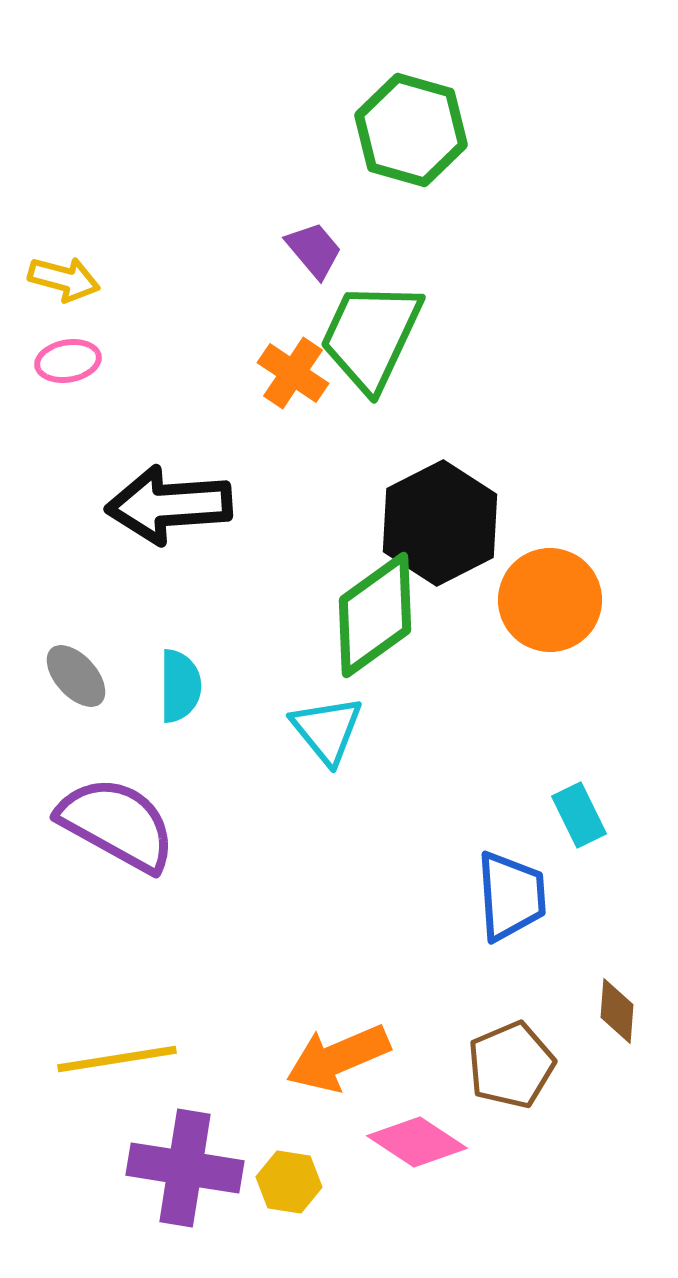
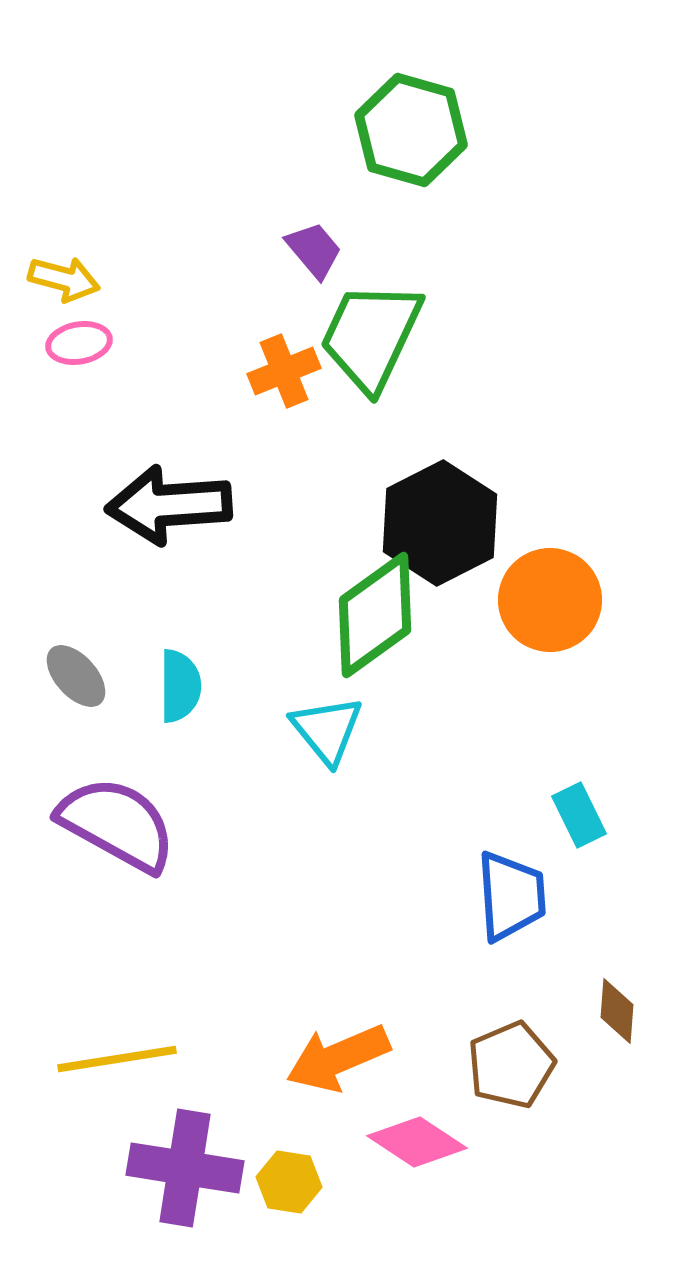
pink ellipse: moved 11 px right, 18 px up
orange cross: moved 9 px left, 2 px up; rotated 34 degrees clockwise
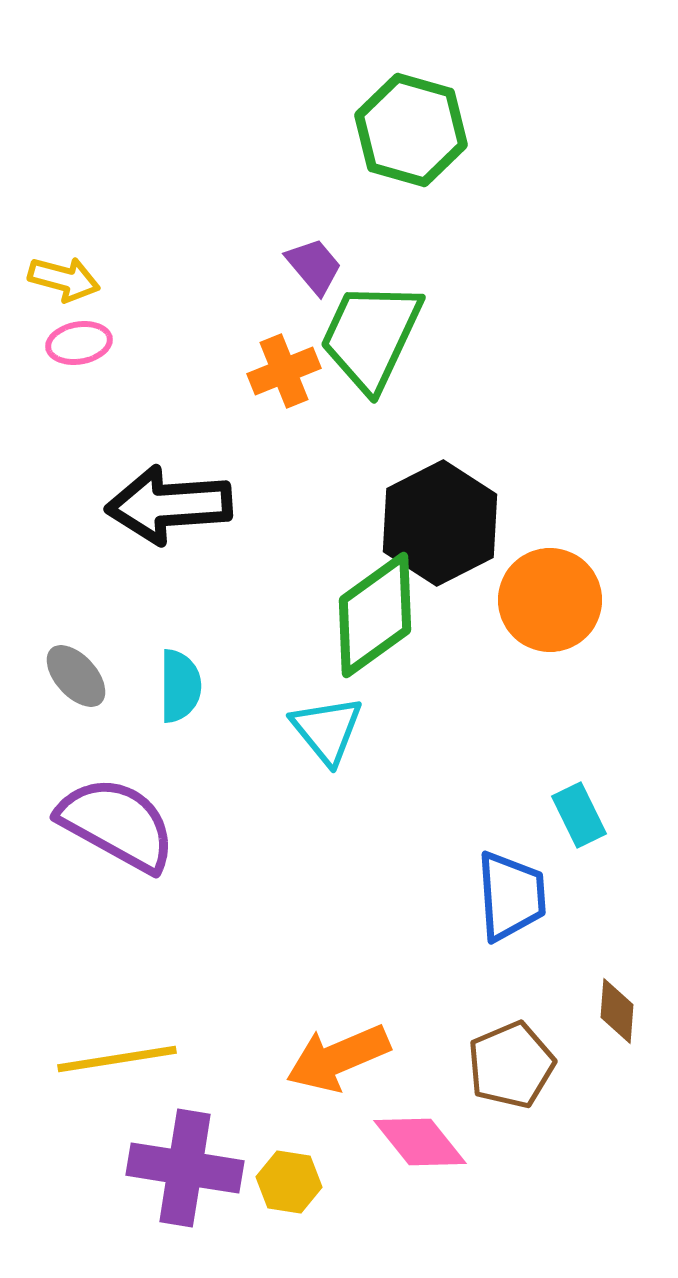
purple trapezoid: moved 16 px down
pink diamond: moved 3 px right; rotated 18 degrees clockwise
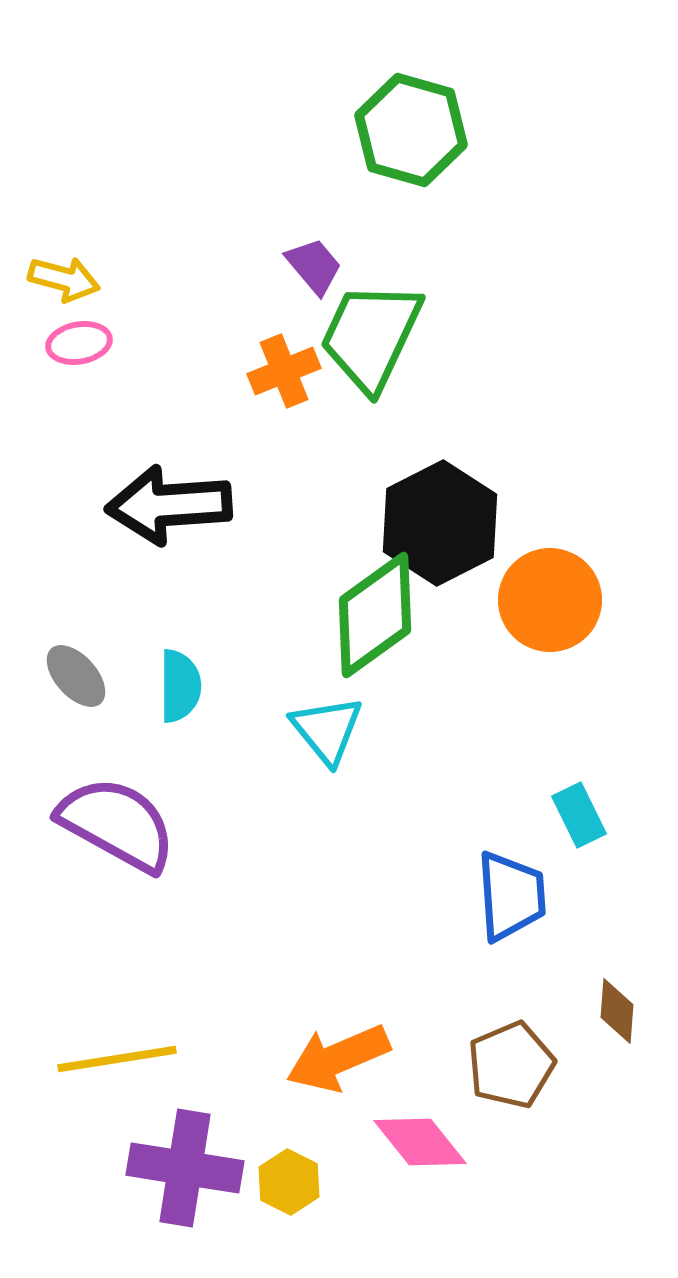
yellow hexagon: rotated 18 degrees clockwise
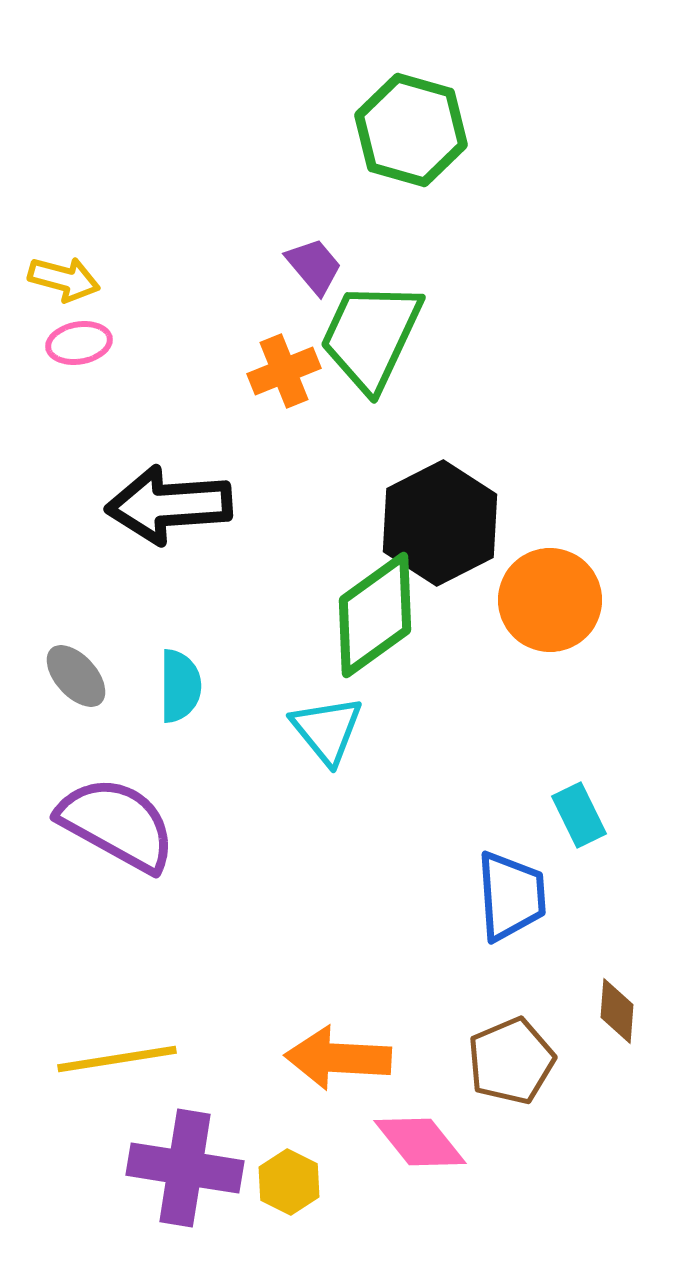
orange arrow: rotated 26 degrees clockwise
brown pentagon: moved 4 px up
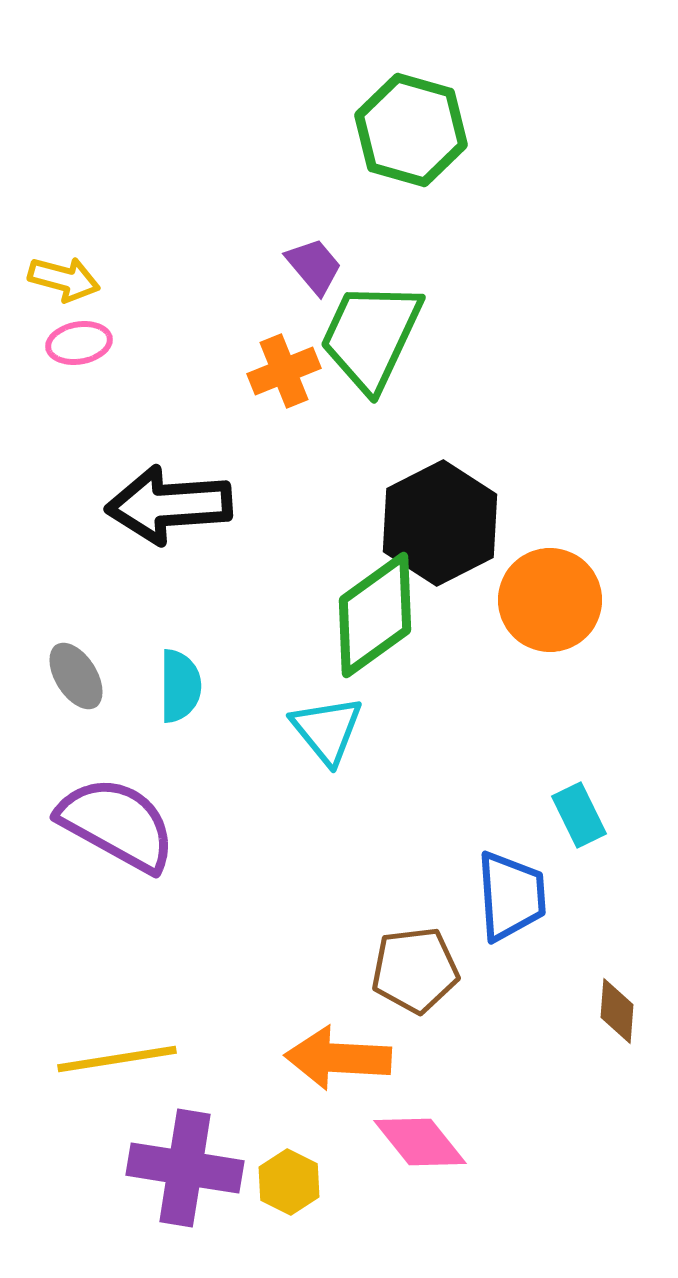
gray ellipse: rotated 10 degrees clockwise
brown pentagon: moved 96 px left, 91 px up; rotated 16 degrees clockwise
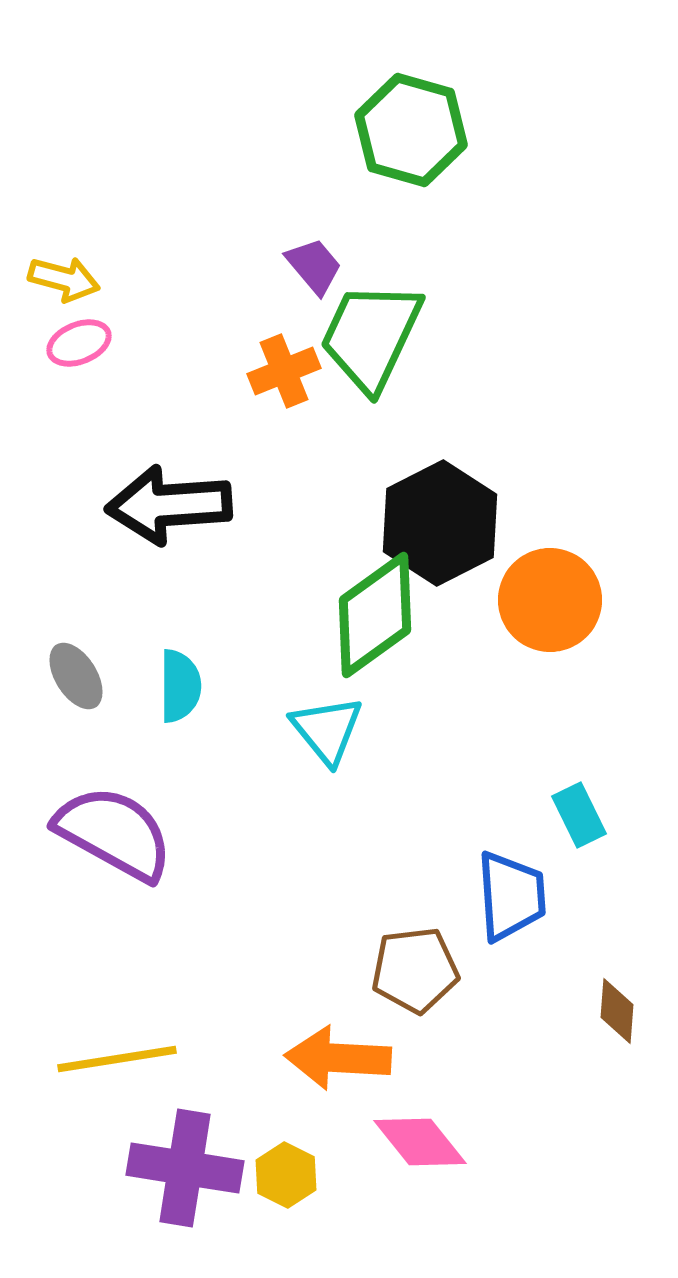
pink ellipse: rotated 12 degrees counterclockwise
purple semicircle: moved 3 px left, 9 px down
yellow hexagon: moved 3 px left, 7 px up
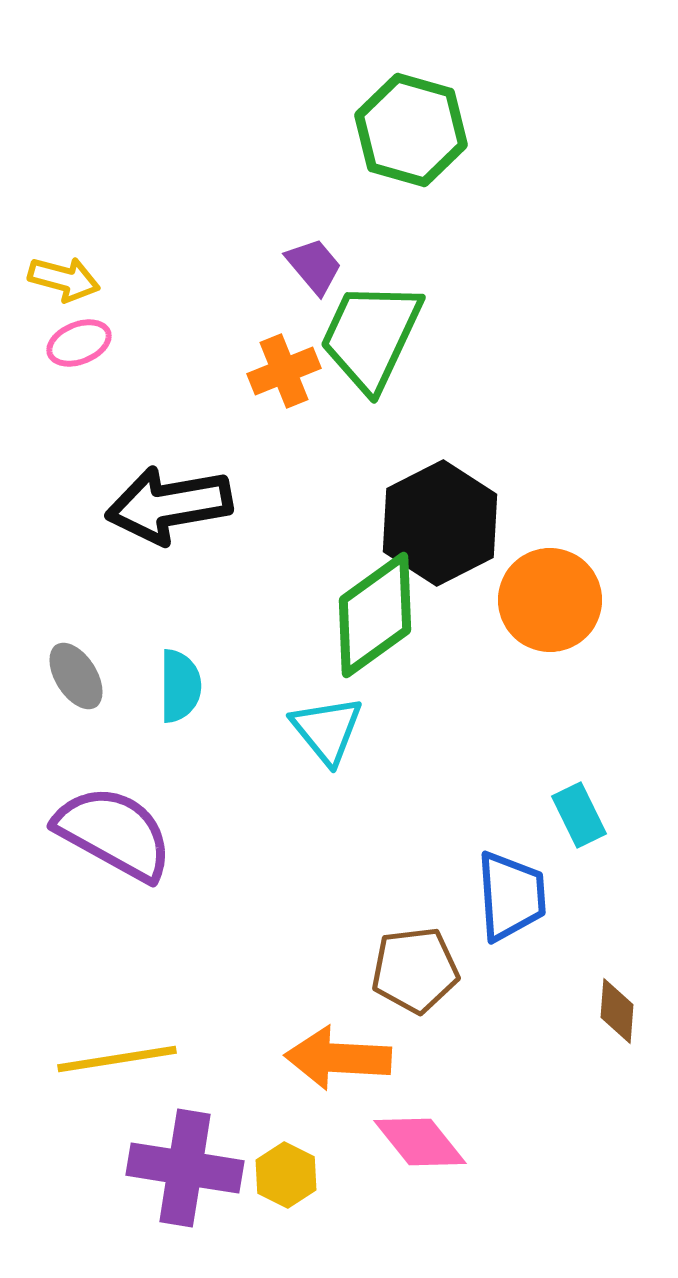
black arrow: rotated 6 degrees counterclockwise
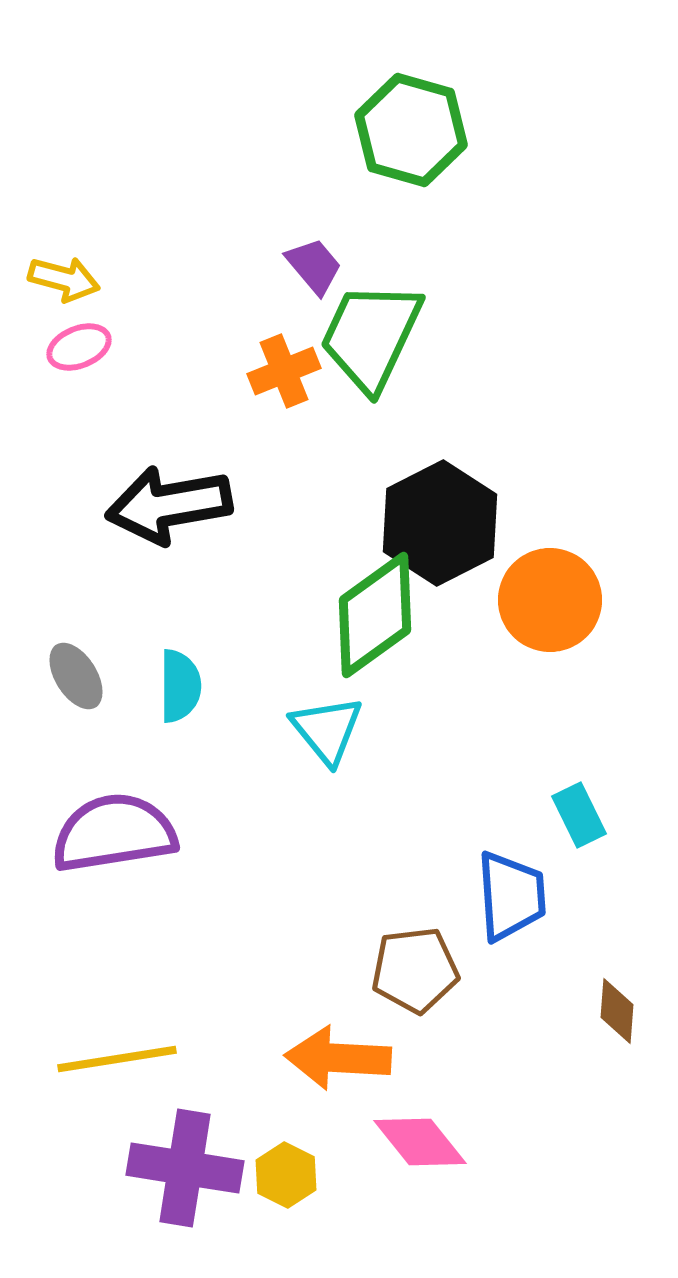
pink ellipse: moved 4 px down
purple semicircle: rotated 38 degrees counterclockwise
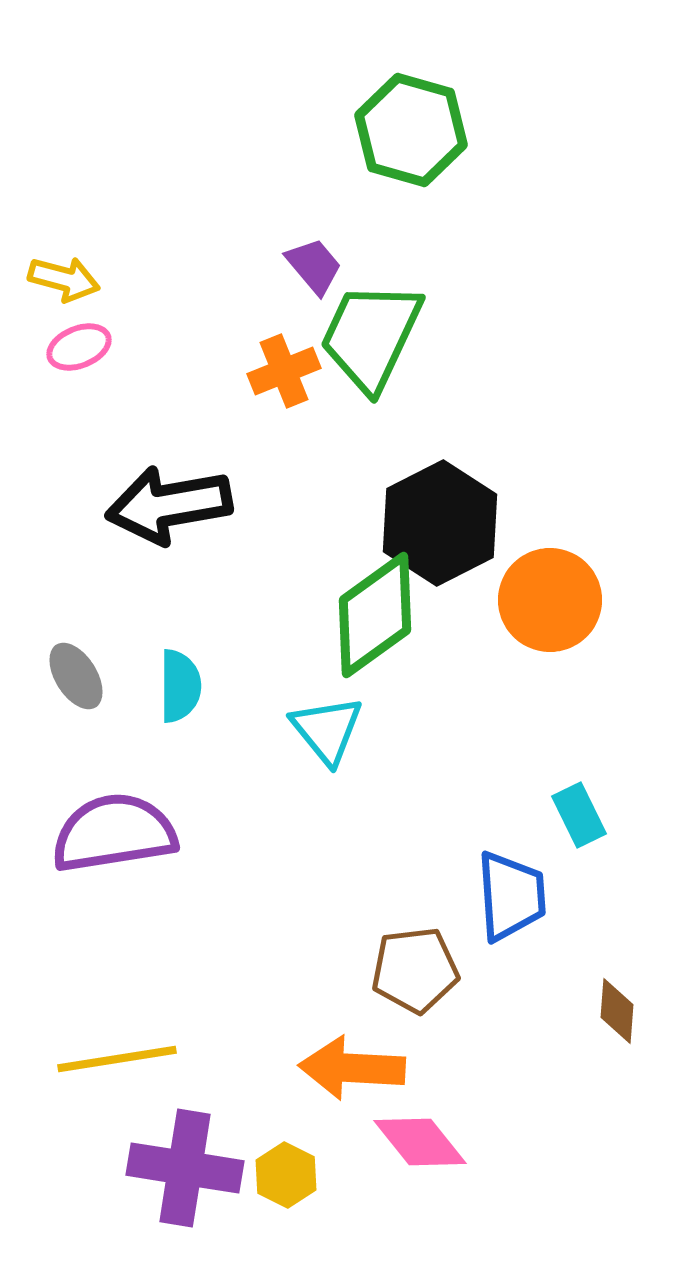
orange arrow: moved 14 px right, 10 px down
